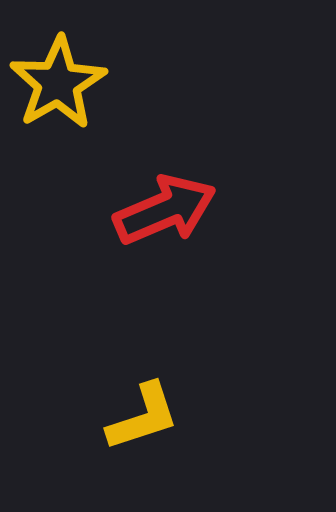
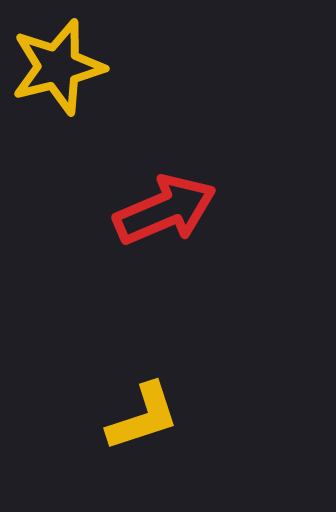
yellow star: moved 16 px up; rotated 16 degrees clockwise
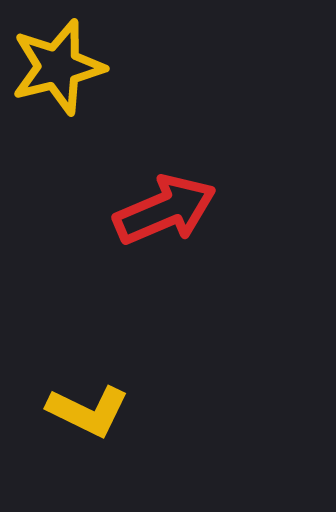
yellow L-shape: moved 55 px left, 6 px up; rotated 44 degrees clockwise
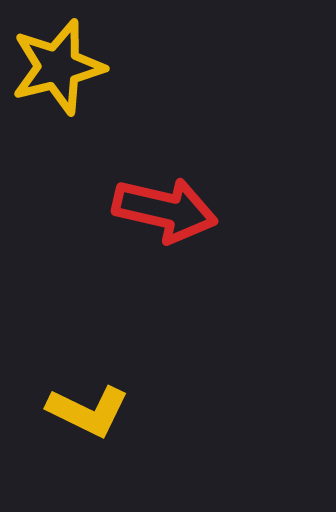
red arrow: rotated 36 degrees clockwise
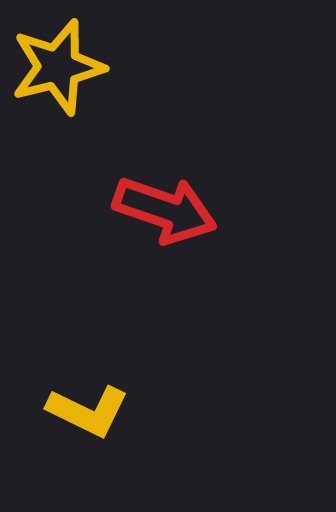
red arrow: rotated 6 degrees clockwise
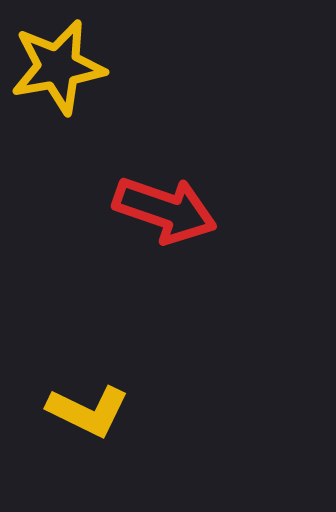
yellow star: rotated 4 degrees clockwise
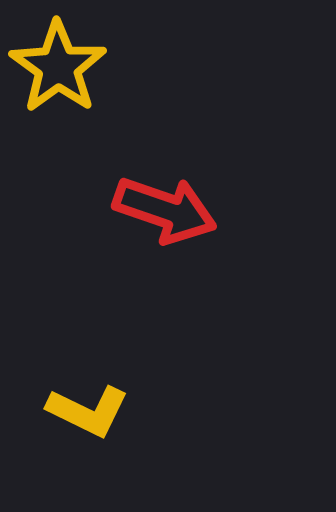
yellow star: rotated 26 degrees counterclockwise
